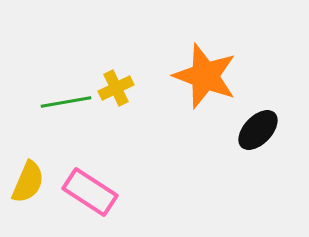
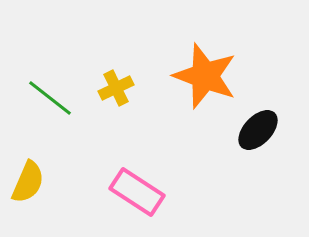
green line: moved 16 px left, 4 px up; rotated 48 degrees clockwise
pink rectangle: moved 47 px right
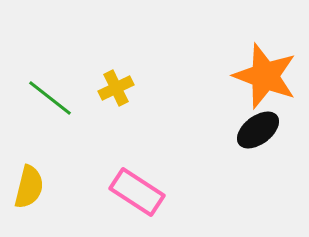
orange star: moved 60 px right
black ellipse: rotated 9 degrees clockwise
yellow semicircle: moved 1 px right, 5 px down; rotated 9 degrees counterclockwise
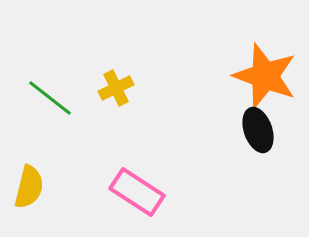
black ellipse: rotated 72 degrees counterclockwise
